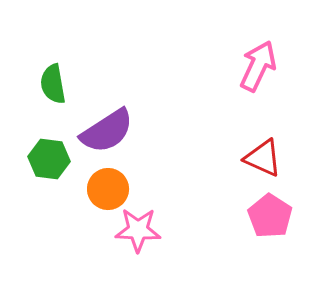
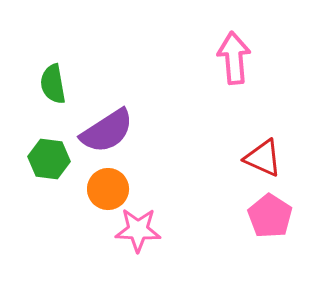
pink arrow: moved 24 px left, 8 px up; rotated 30 degrees counterclockwise
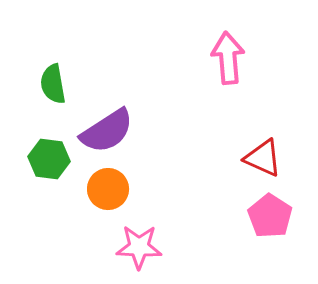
pink arrow: moved 6 px left
pink star: moved 1 px right, 17 px down
